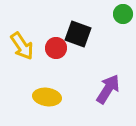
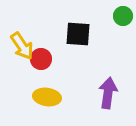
green circle: moved 2 px down
black square: rotated 16 degrees counterclockwise
red circle: moved 15 px left, 11 px down
purple arrow: moved 4 px down; rotated 24 degrees counterclockwise
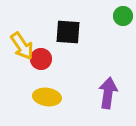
black square: moved 10 px left, 2 px up
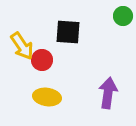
red circle: moved 1 px right, 1 px down
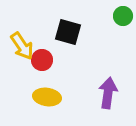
black square: rotated 12 degrees clockwise
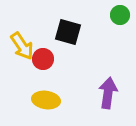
green circle: moved 3 px left, 1 px up
red circle: moved 1 px right, 1 px up
yellow ellipse: moved 1 px left, 3 px down
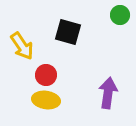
red circle: moved 3 px right, 16 px down
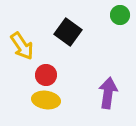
black square: rotated 20 degrees clockwise
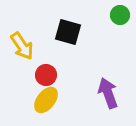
black square: rotated 20 degrees counterclockwise
purple arrow: rotated 28 degrees counterclockwise
yellow ellipse: rotated 60 degrees counterclockwise
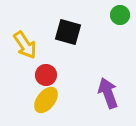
yellow arrow: moved 3 px right, 1 px up
